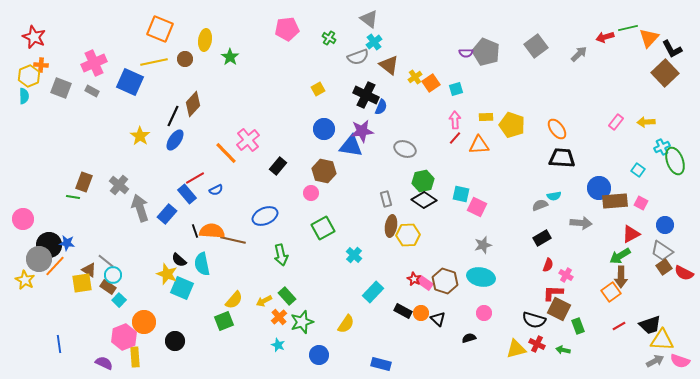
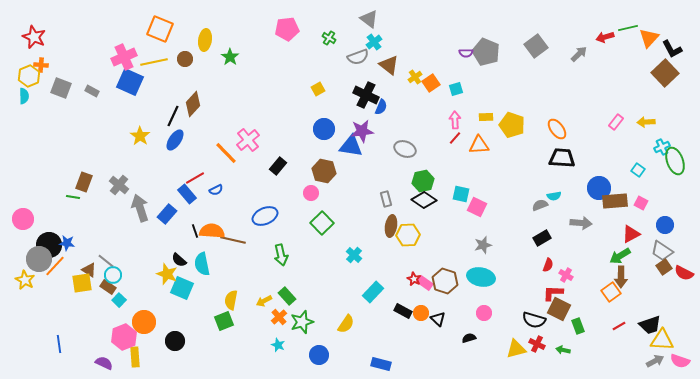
pink cross at (94, 63): moved 30 px right, 6 px up
green square at (323, 228): moved 1 px left, 5 px up; rotated 15 degrees counterclockwise
yellow semicircle at (234, 300): moved 3 px left; rotated 150 degrees clockwise
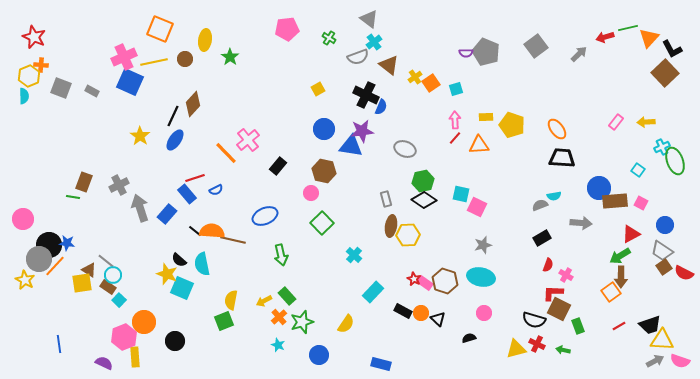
red line at (195, 178): rotated 12 degrees clockwise
gray cross at (119, 185): rotated 24 degrees clockwise
black line at (195, 231): rotated 32 degrees counterclockwise
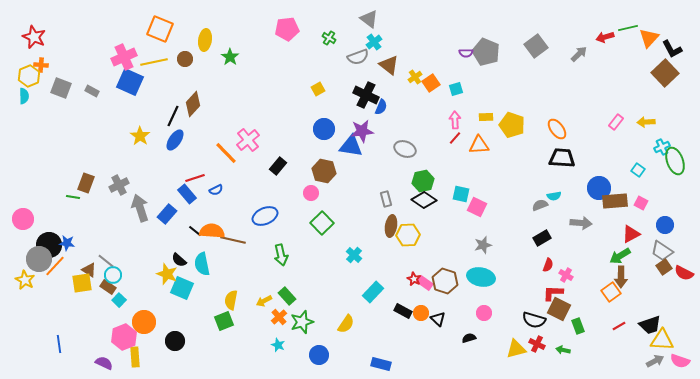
brown rectangle at (84, 182): moved 2 px right, 1 px down
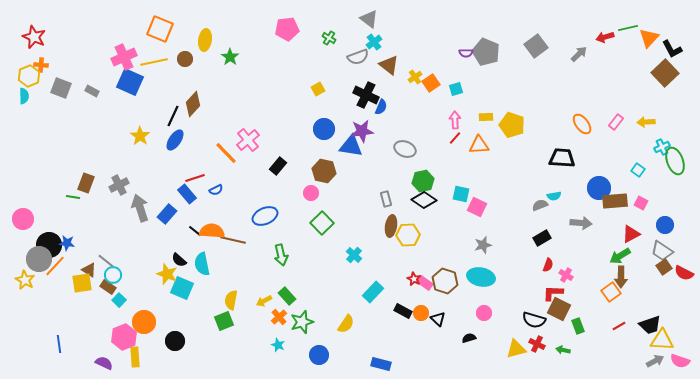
orange ellipse at (557, 129): moved 25 px right, 5 px up
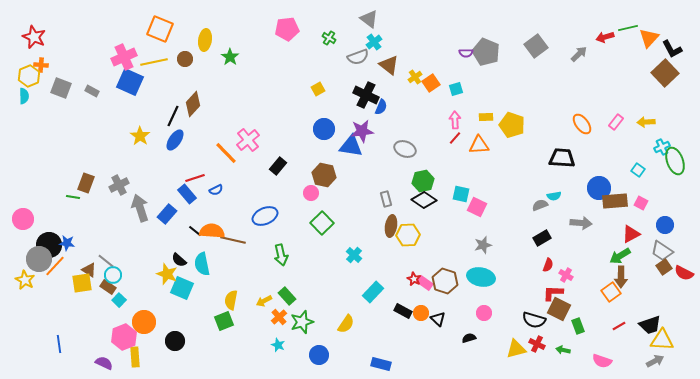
brown hexagon at (324, 171): moved 4 px down
pink semicircle at (680, 361): moved 78 px left
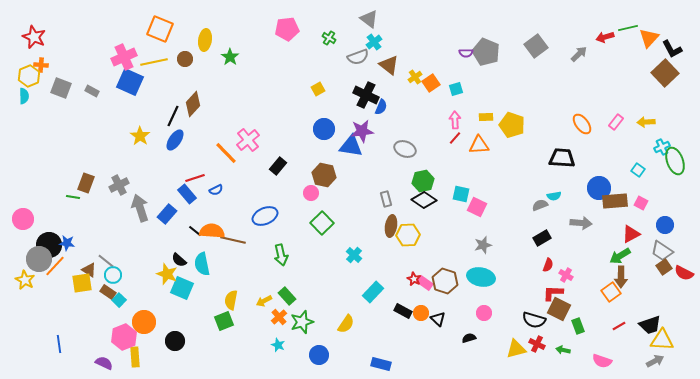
brown rectangle at (108, 287): moved 5 px down
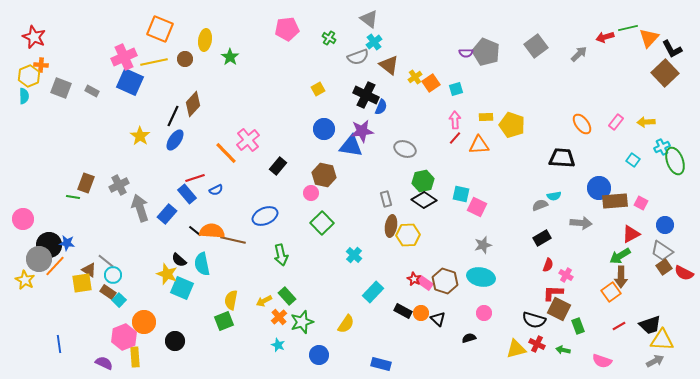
cyan square at (638, 170): moved 5 px left, 10 px up
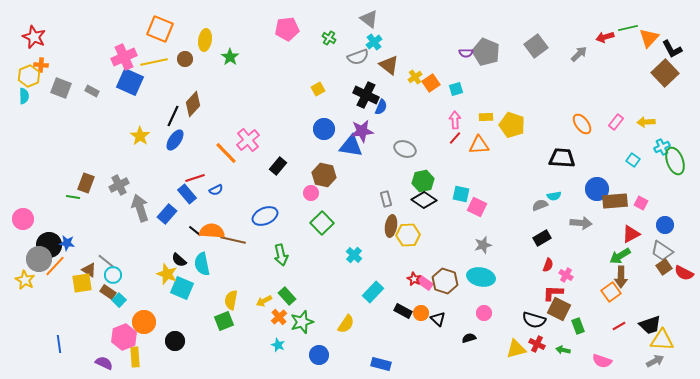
blue circle at (599, 188): moved 2 px left, 1 px down
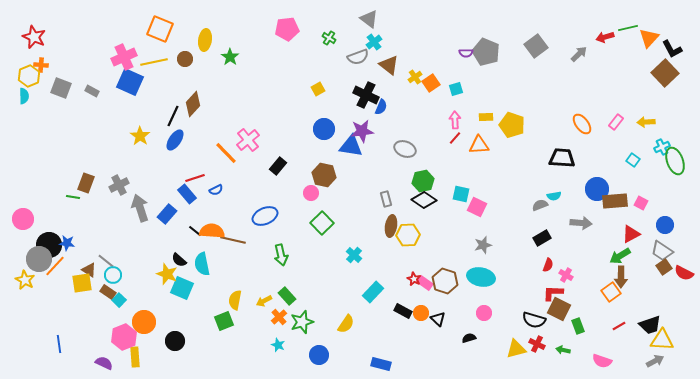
yellow semicircle at (231, 300): moved 4 px right
